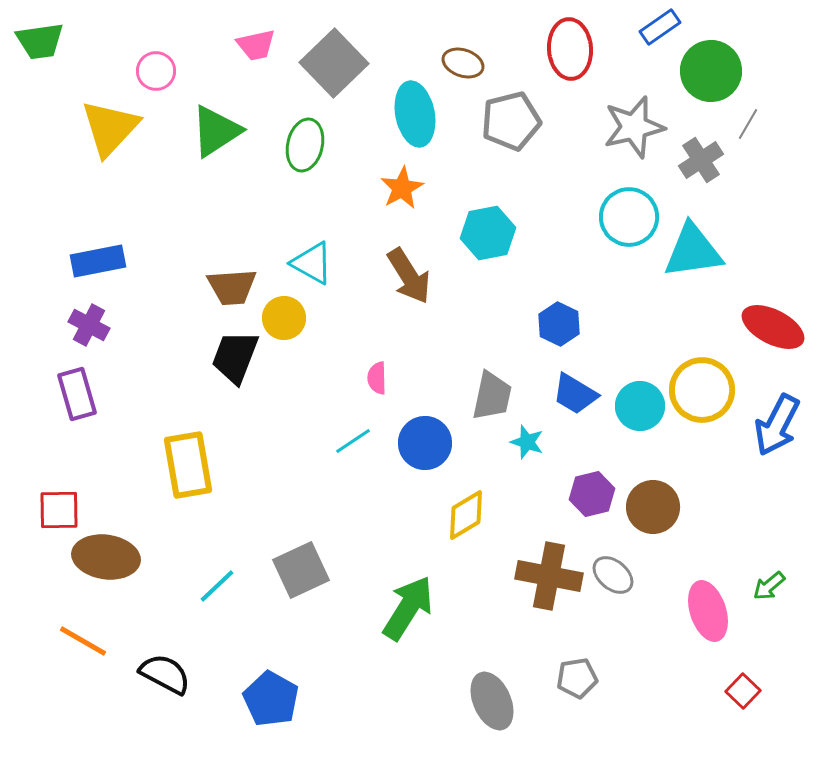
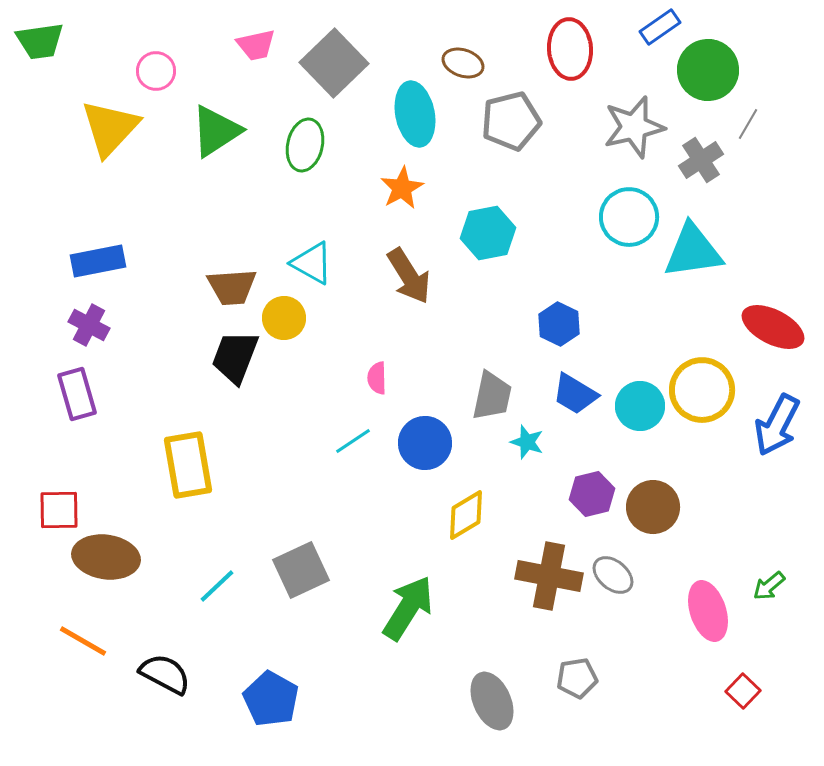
green circle at (711, 71): moved 3 px left, 1 px up
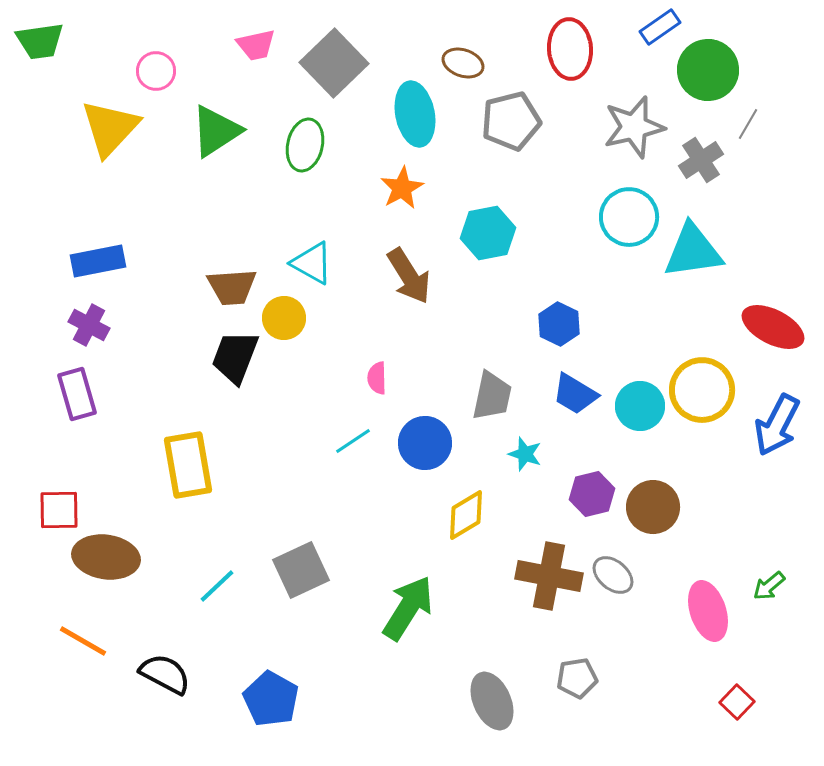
cyan star at (527, 442): moved 2 px left, 12 px down
red square at (743, 691): moved 6 px left, 11 px down
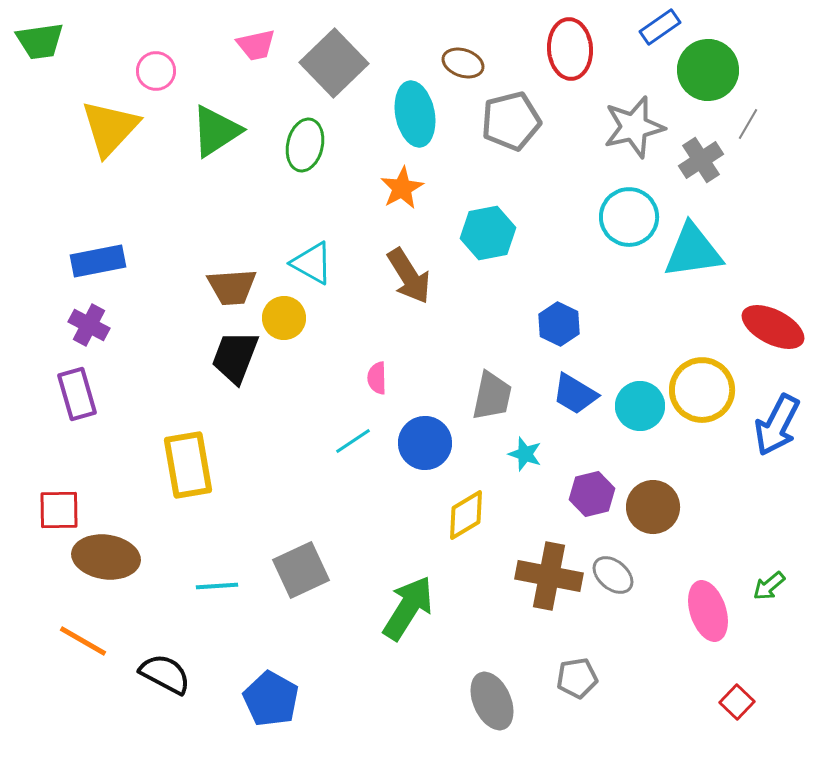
cyan line at (217, 586): rotated 39 degrees clockwise
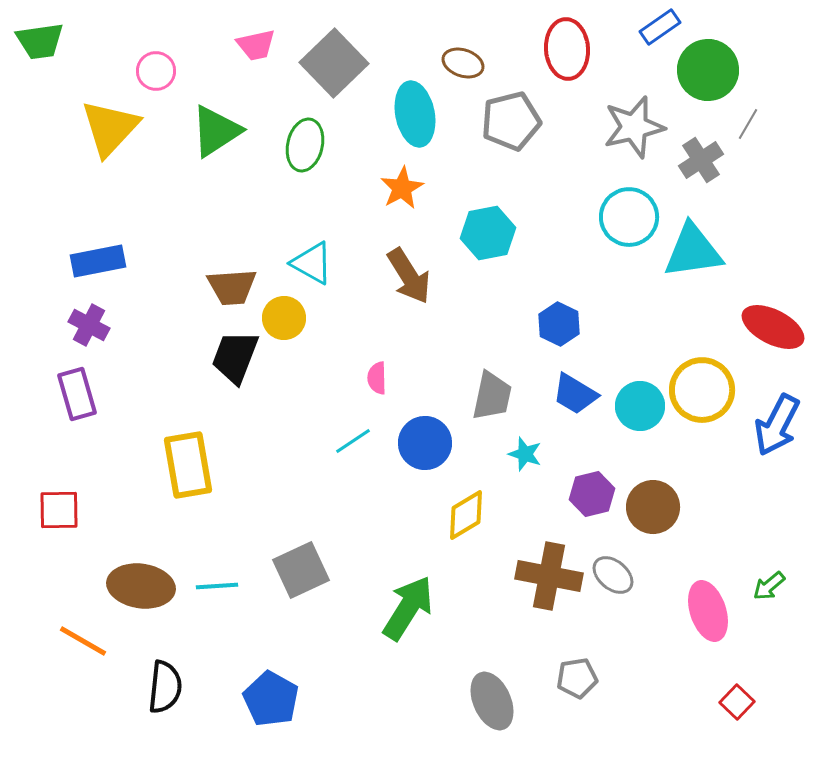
red ellipse at (570, 49): moved 3 px left
brown ellipse at (106, 557): moved 35 px right, 29 px down
black semicircle at (165, 674): moved 13 px down; rotated 68 degrees clockwise
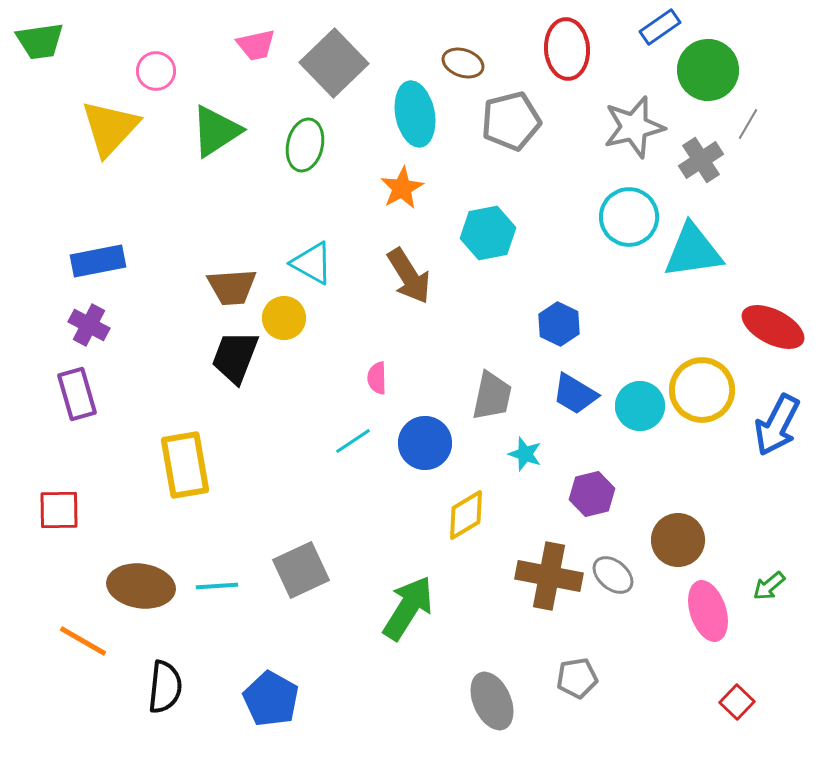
yellow rectangle at (188, 465): moved 3 px left
brown circle at (653, 507): moved 25 px right, 33 px down
